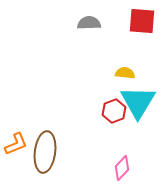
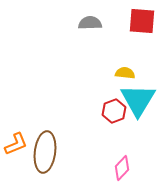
gray semicircle: moved 1 px right
cyan triangle: moved 2 px up
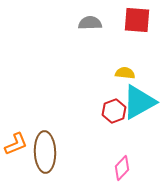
red square: moved 5 px left, 1 px up
cyan triangle: moved 1 px right, 2 px down; rotated 30 degrees clockwise
brown ellipse: rotated 9 degrees counterclockwise
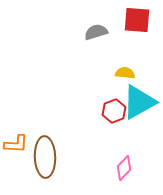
gray semicircle: moved 6 px right, 9 px down; rotated 15 degrees counterclockwise
orange L-shape: rotated 25 degrees clockwise
brown ellipse: moved 5 px down
pink diamond: moved 2 px right
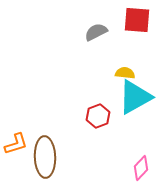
gray semicircle: rotated 10 degrees counterclockwise
cyan triangle: moved 4 px left, 5 px up
red hexagon: moved 16 px left, 5 px down
orange L-shape: rotated 20 degrees counterclockwise
pink diamond: moved 17 px right
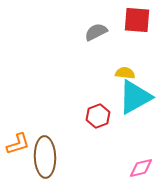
orange L-shape: moved 2 px right
pink diamond: rotated 35 degrees clockwise
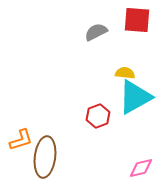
orange L-shape: moved 3 px right, 4 px up
brown ellipse: rotated 9 degrees clockwise
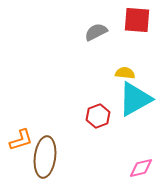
cyan triangle: moved 2 px down
